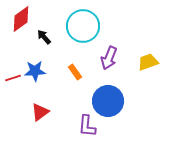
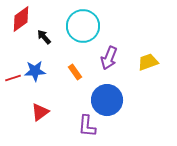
blue circle: moved 1 px left, 1 px up
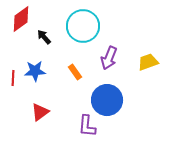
red line: rotated 70 degrees counterclockwise
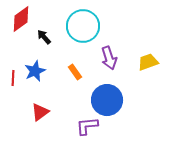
purple arrow: rotated 40 degrees counterclockwise
blue star: rotated 20 degrees counterclockwise
purple L-shape: rotated 80 degrees clockwise
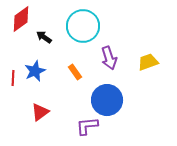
black arrow: rotated 14 degrees counterclockwise
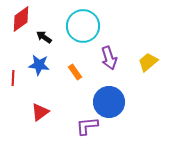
yellow trapezoid: rotated 20 degrees counterclockwise
blue star: moved 4 px right, 6 px up; rotated 30 degrees clockwise
blue circle: moved 2 px right, 2 px down
